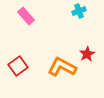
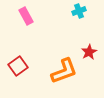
pink rectangle: rotated 12 degrees clockwise
red star: moved 2 px right, 2 px up
orange L-shape: moved 2 px right, 4 px down; rotated 132 degrees clockwise
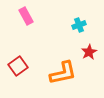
cyan cross: moved 14 px down
orange L-shape: moved 1 px left, 2 px down; rotated 8 degrees clockwise
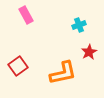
pink rectangle: moved 1 px up
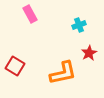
pink rectangle: moved 4 px right, 1 px up
red star: moved 1 px down
red square: moved 3 px left; rotated 24 degrees counterclockwise
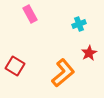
cyan cross: moved 1 px up
orange L-shape: rotated 28 degrees counterclockwise
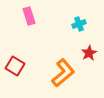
pink rectangle: moved 1 px left, 2 px down; rotated 12 degrees clockwise
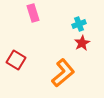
pink rectangle: moved 4 px right, 3 px up
red star: moved 7 px left, 10 px up
red square: moved 1 px right, 6 px up
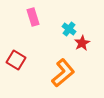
pink rectangle: moved 4 px down
cyan cross: moved 10 px left, 5 px down; rotated 32 degrees counterclockwise
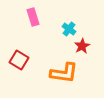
red star: moved 3 px down
red square: moved 3 px right
orange L-shape: moved 1 px right; rotated 48 degrees clockwise
